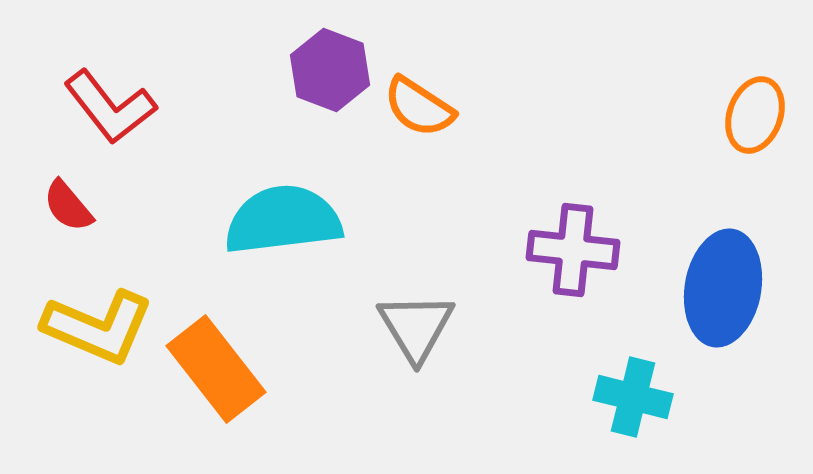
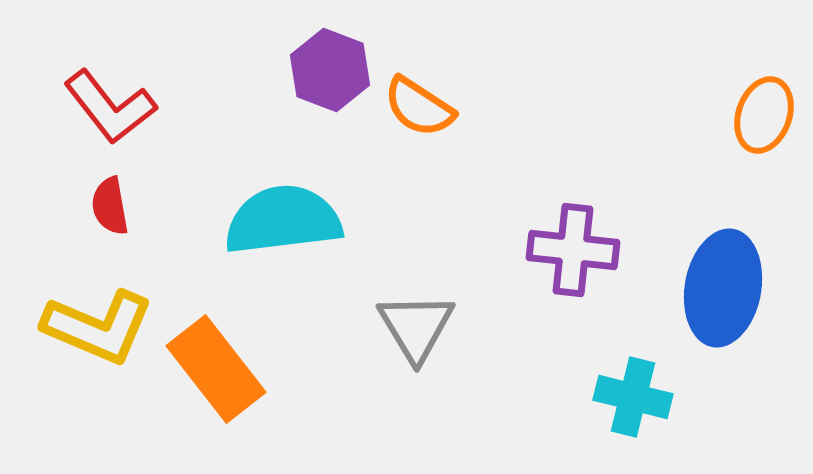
orange ellipse: moved 9 px right
red semicircle: moved 42 px right; rotated 30 degrees clockwise
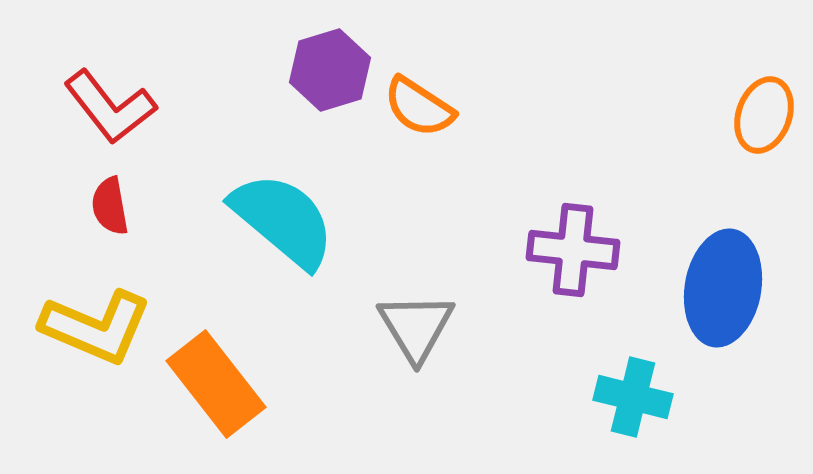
purple hexagon: rotated 22 degrees clockwise
cyan semicircle: rotated 47 degrees clockwise
yellow L-shape: moved 2 px left
orange rectangle: moved 15 px down
